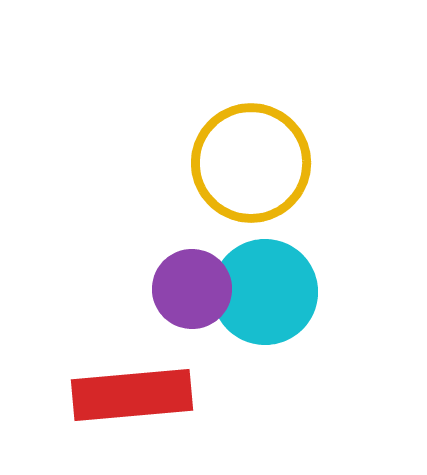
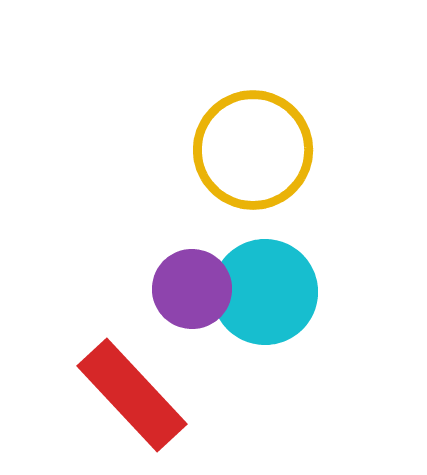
yellow circle: moved 2 px right, 13 px up
red rectangle: rotated 52 degrees clockwise
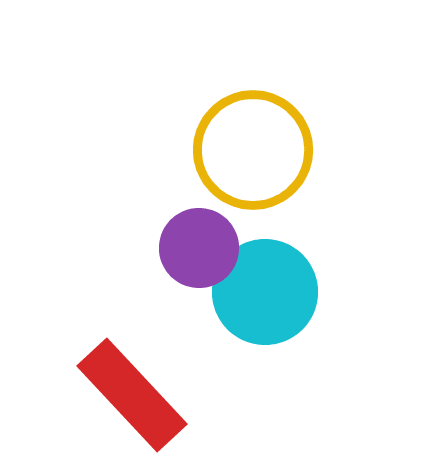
purple circle: moved 7 px right, 41 px up
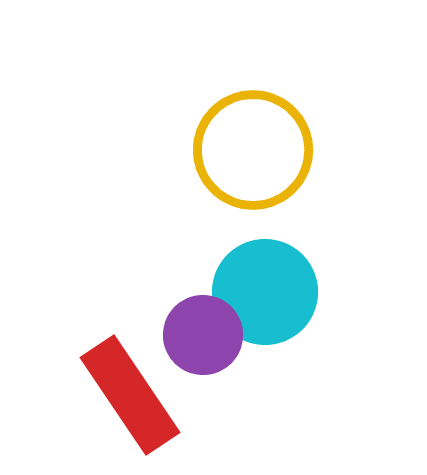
purple circle: moved 4 px right, 87 px down
red rectangle: moved 2 px left; rotated 9 degrees clockwise
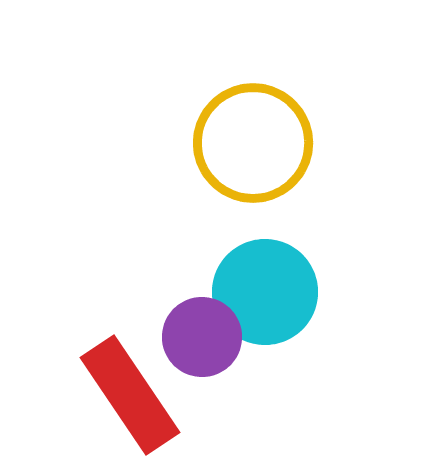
yellow circle: moved 7 px up
purple circle: moved 1 px left, 2 px down
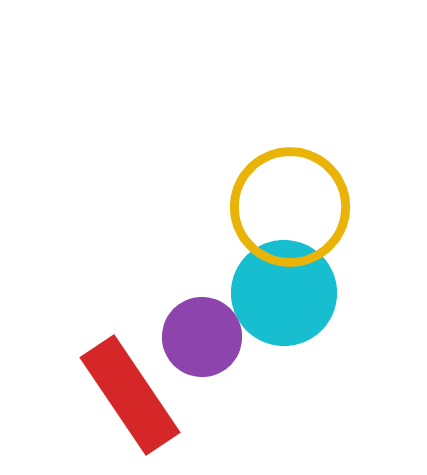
yellow circle: moved 37 px right, 64 px down
cyan circle: moved 19 px right, 1 px down
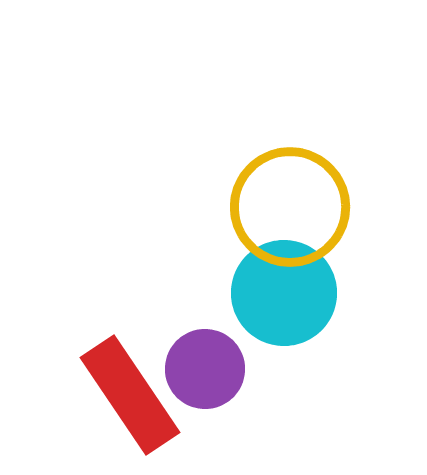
purple circle: moved 3 px right, 32 px down
